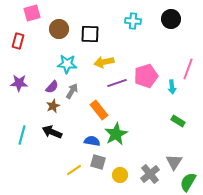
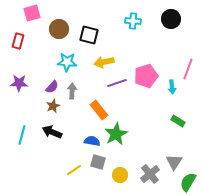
black square: moved 1 px left, 1 px down; rotated 12 degrees clockwise
cyan star: moved 2 px up
gray arrow: rotated 28 degrees counterclockwise
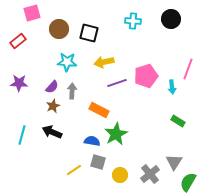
black square: moved 2 px up
red rectangle: rotated 35 degrees clockwise
orange rectangle: rotated 24 degrees counterclockwise
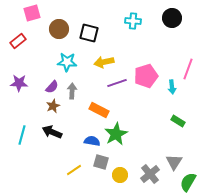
black circle: moved 1 px right, 1 px up
gray square: moved 3 px right
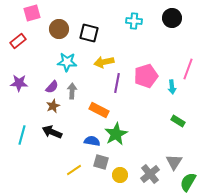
cyan cross: moved 1 px right
purple line: rotated 60 degrees counterclockwise
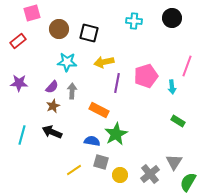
pink line: moved 1 px left, 3 px up
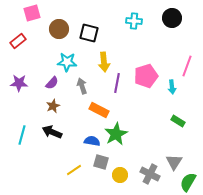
yellow arrow: rotated 84 degrees counterclockwise
purple semicircle: moved 4 px up
gray arrow: moved 10 px right, 5 px up; rotated 21 degrees counterclockwise
gray cross: rotated 24 degrees counterclockwise
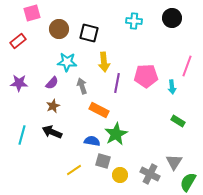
pink pentagon: rotated 15 degrees clockwise
gray square: moved 2 px right, 1 px up
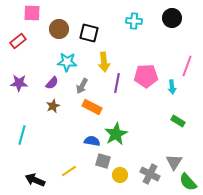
pink square: rotated 18 degrees clockwise
gray arrow: rotated 133 degrees counterclockwise
orange rectangle: moved 7 px left, 3 px up
black arrow: moved 17 px left, 48 px down
yellow line: moved 5 px left, 1 px down
green semicircle: rotated 72 degrees counterclockwise
